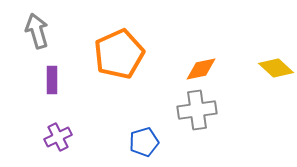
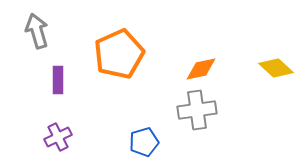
purple rectangle: moved 6 px right
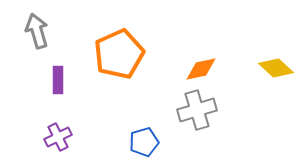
gray cross: rotated 9 degrees counterclockwise
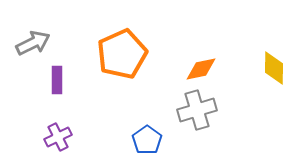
gray arrow: moved 4 px left, 12 px down; rotated 80 degrees clockwise
orange pentagon: moved 3 px right
yellow diamond: moved 2 px left; rotated 48 degrees clockwise
purple rectangle: moved 1 px left
blue pentagon: moved 3 px right, 2 px up; rotated 20 degrees counterclockwise
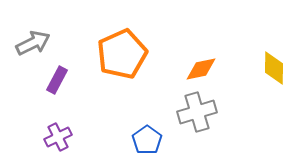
purple rectangle: rotated 28 degrees clockwise
gray cross: moved 2 px down
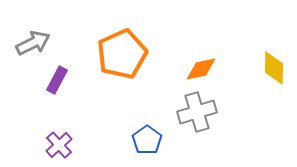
purple cross: moved 1 px right, 8 px down; rotated 16 degrees counterclockwise
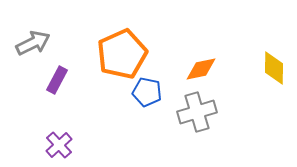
blue pentagon: moved 48 px up; rotated 24 degrees counterclockwise
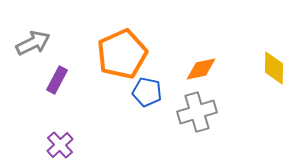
purple cross: moved 1 px right
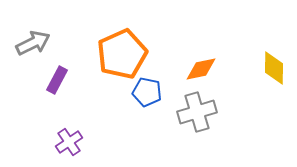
purple cross: moved 9 px right, 3 px up; rotated 8 degrees clockwise
